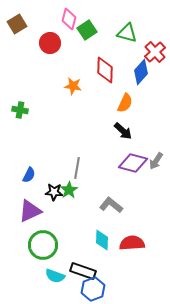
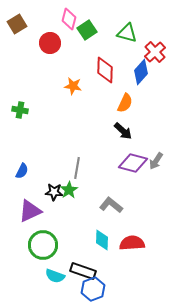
blue semicircle: moved 7 px left, 4 px up
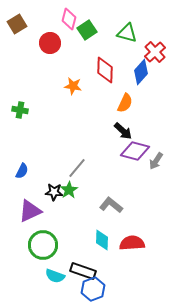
purple diamond: moved 2 px right, 12 px up
gray line: rotated 30 degrees clockwise
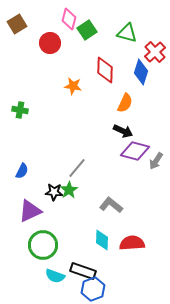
blue diamond: rotated 25 degrees counterclockwise
black arrow: rotated 18 degrees counterclockwise
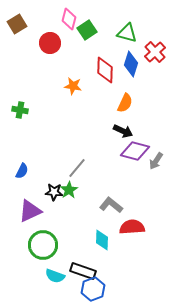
blue diamond: moved 10 px left, 8 px up
red semicircle: moved 16 px up
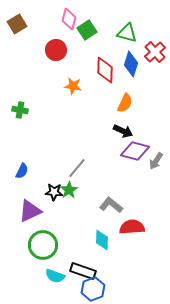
red circle: moved 6 px right, 7 px down
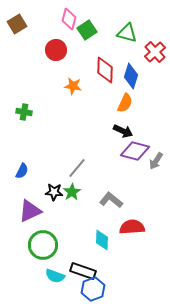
blue diamond: moved 12 px down
green cross: moved 4 px right, 2 px down
green star: moved 3 px right, 2 px down
gray L-shape: moved 5 px up
